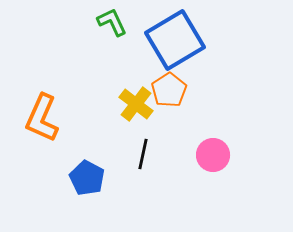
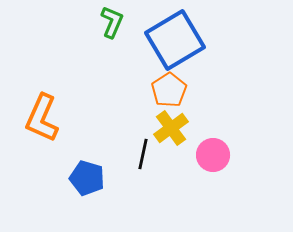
green L-shape: rotated 48 degrees clockwise
yellow cross: moved 35 px right, 24 px down; rotated 16 degrees clockwise
blue pentagon: rotated 12 degrees counterclockwise
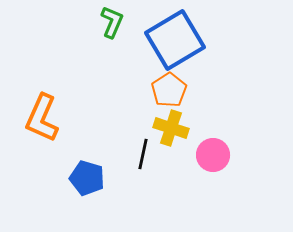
yellow cross: rotated 36 degrees counterclockwise
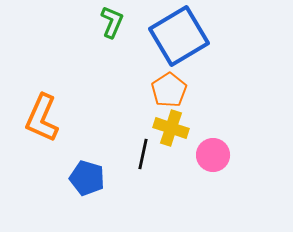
blue square: moved 4 px right, 4 px up
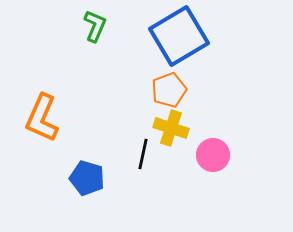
green L-shape: moved 17 px left, 4 px down
orange pentagon: rotated 12 degrees clockwise
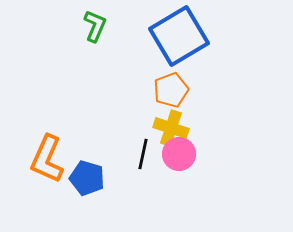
orange pentagon: moved 2 px right
orange L-shape: moved 5 px right, 41 px down
pink circle: moved 34 px left, 1 px up
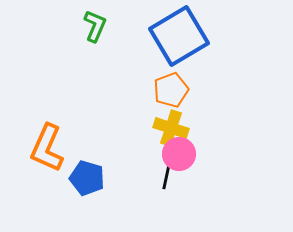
black line: moved 24 px right, 20 px down
orange L-shape: moved 11 px up
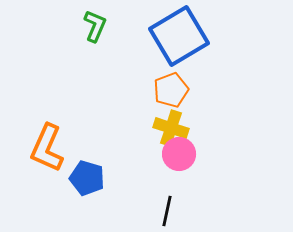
black line: moved 37 px down
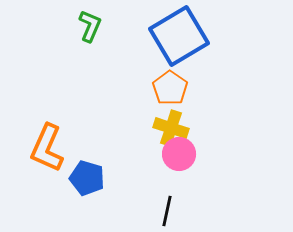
green L-shape: moved 5 px left
orange pentagon: moved 1 px left, 2 px up; rotated 16 degrees counterclockwise
